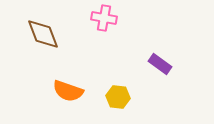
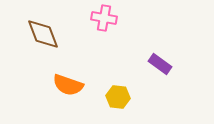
orange semicircle: moved 6 px up
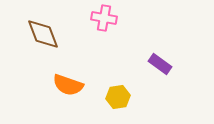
yellow hexagon: rotated 15 degrees counterclockwise
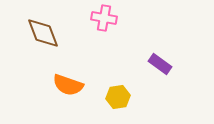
brown diamond: moved 1 px up
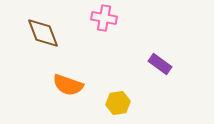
yellow hexagon: moved 6 px down
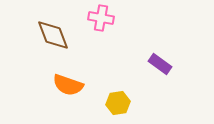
pink cross: moved 3 px left
brown diamond: moved 10 px right, 2 px down
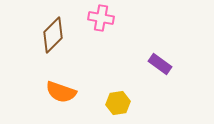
brown diamond: rotated 66 degrees clockwise
orange semicircle: moved 7 px left, 7 px down
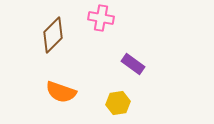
purple rectangle: moved 27 px left
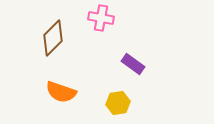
brown diamond: moved 3 px down
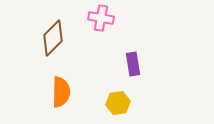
purple rectangle: rotated 45 degrees clockwise
orange semicircle: rotated 108 degrees counterclockwise
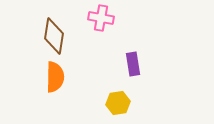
brown diamond: moved 1 px right, 2 px up; rotated 36 degrees counterclockwise
orange semicircle: moved 6 px left, 15 px up
